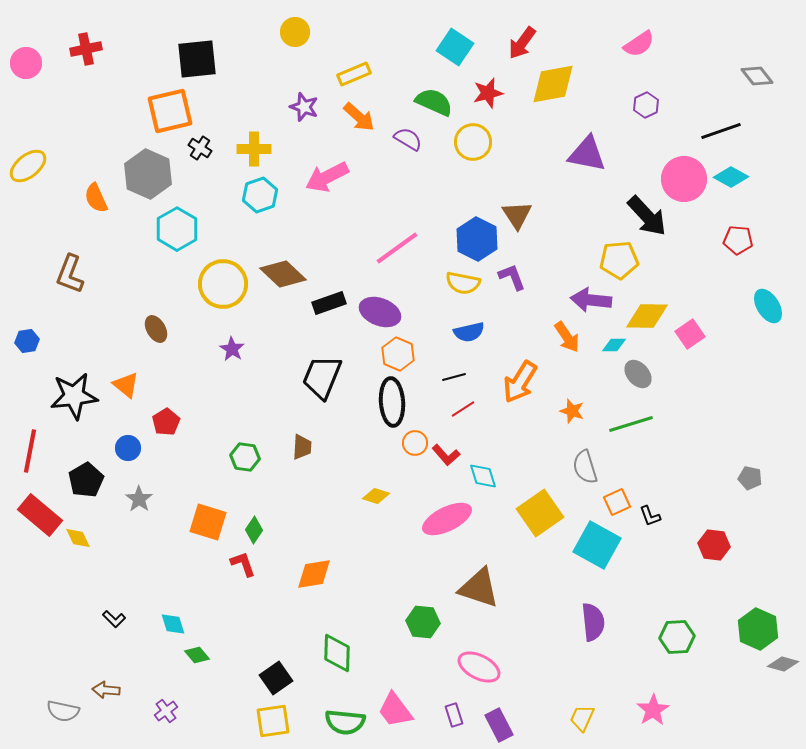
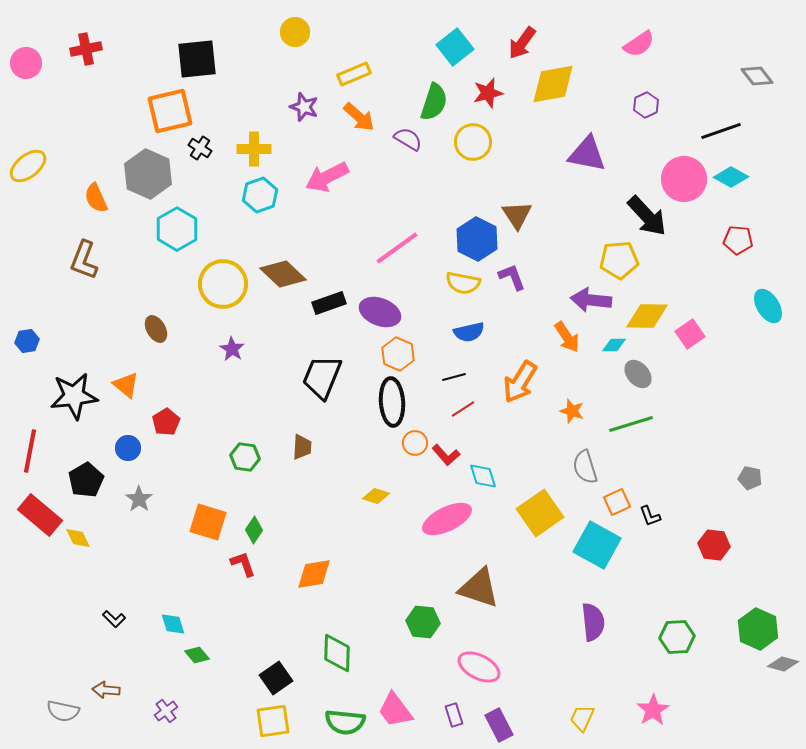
cyan square at (455, 47): rotated 18 degrees clockwise
green semicircle at (434, 102): rotated 84 degrees clockwise
brown L-shape at (70, 274): moved 14 px right, 14 px up
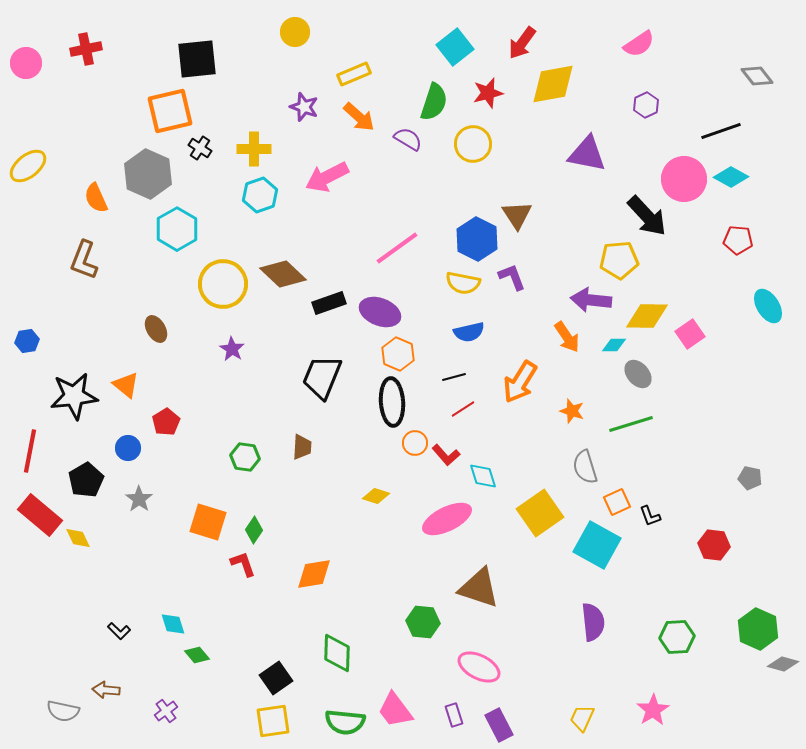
yellow circle at (473, 142): moved 2 px down
black L-shape at (114, 619): moved 5 px right, 12 px down
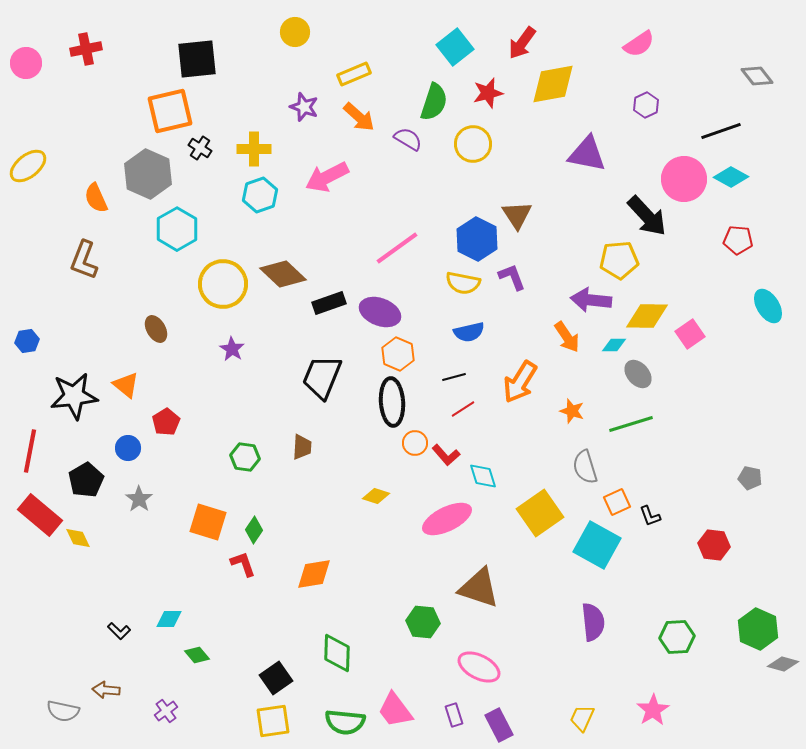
cyan diamond at (173, 624): moved 4 px left, 5 px up; rotated 72 degrees counterclockwise
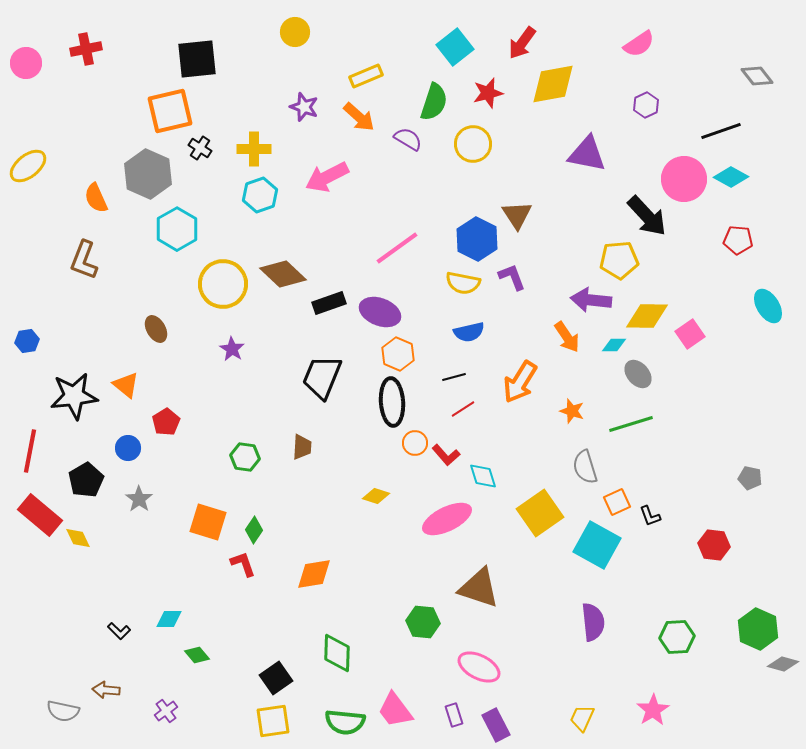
yellow rectangle at (354, 74): moved 12 px right, 2 px down
purple rectangle at (499, 725): moved 3 px left
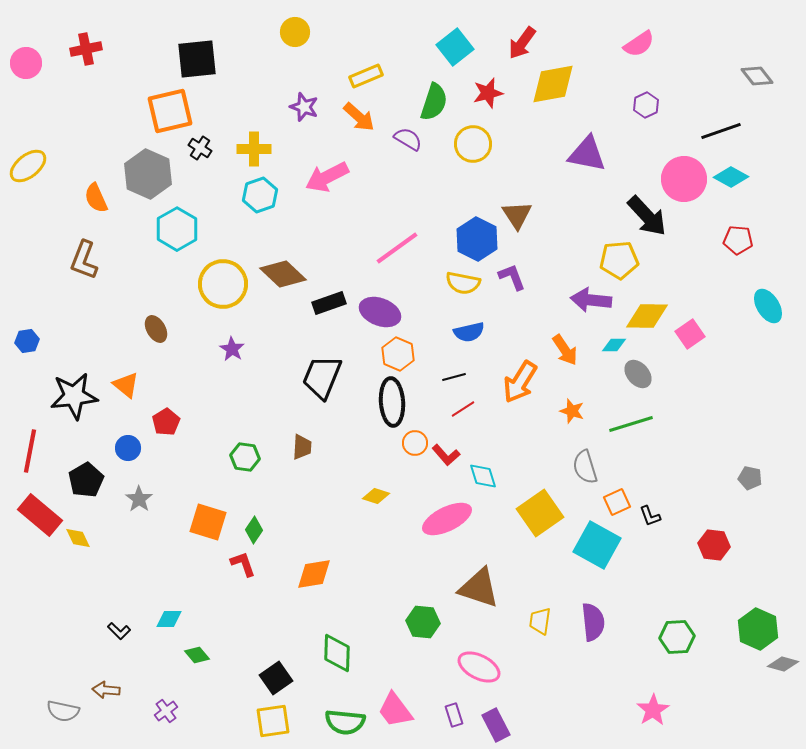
orange arrow at (567, 337): moved 2 px left, 13 px down
yellow trapezoid at (582, 718): moved 42 px left, 97 px up; rotated 16 degrees counterclockwise
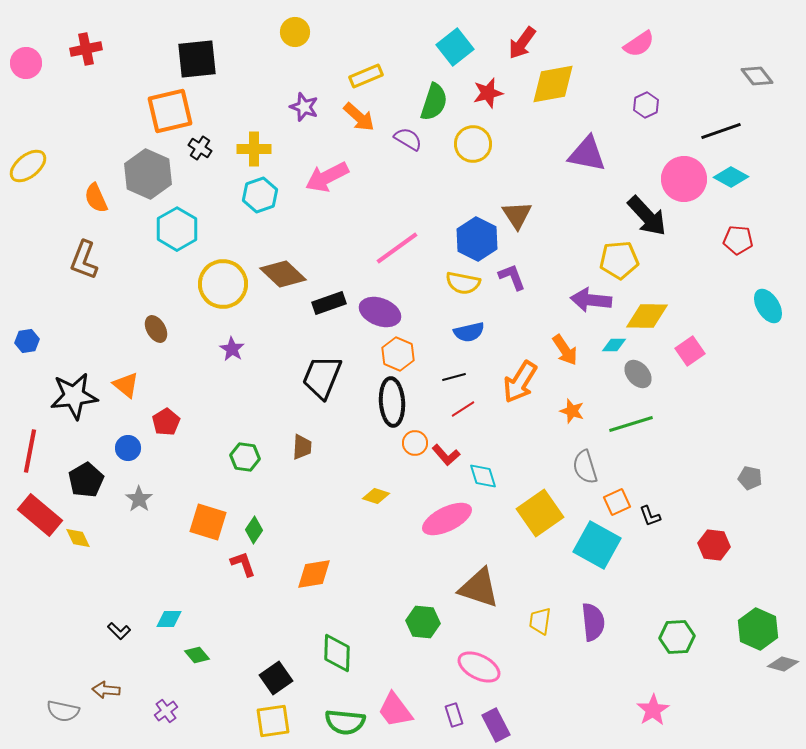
pink square at (690, 334): moved 17 px down
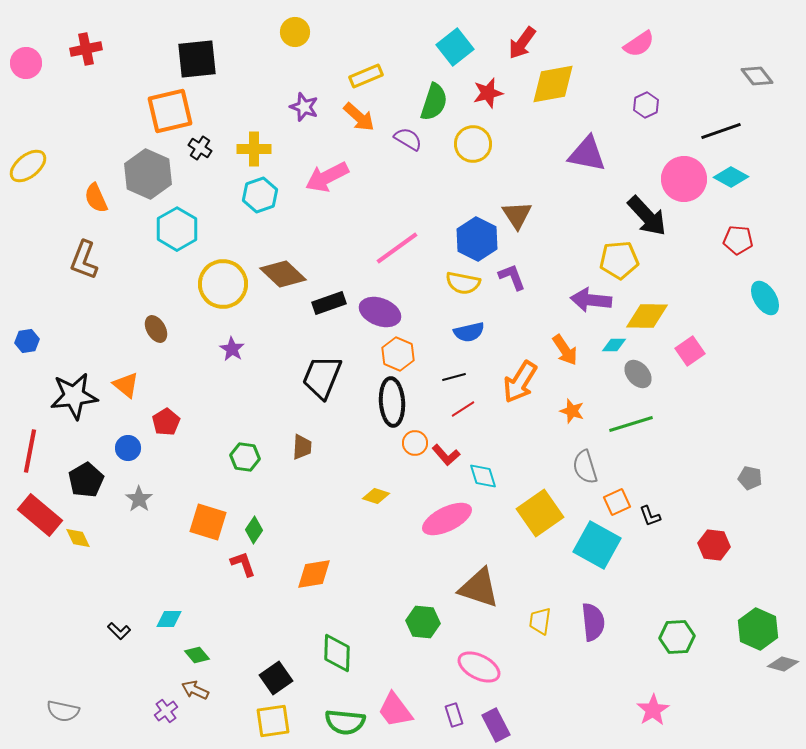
cyan ellipse at (768, 306): moved 3 px left, 8 px up
brown arrow at (106, 690): moved 89 px right; rotated 20 degrees clockwise
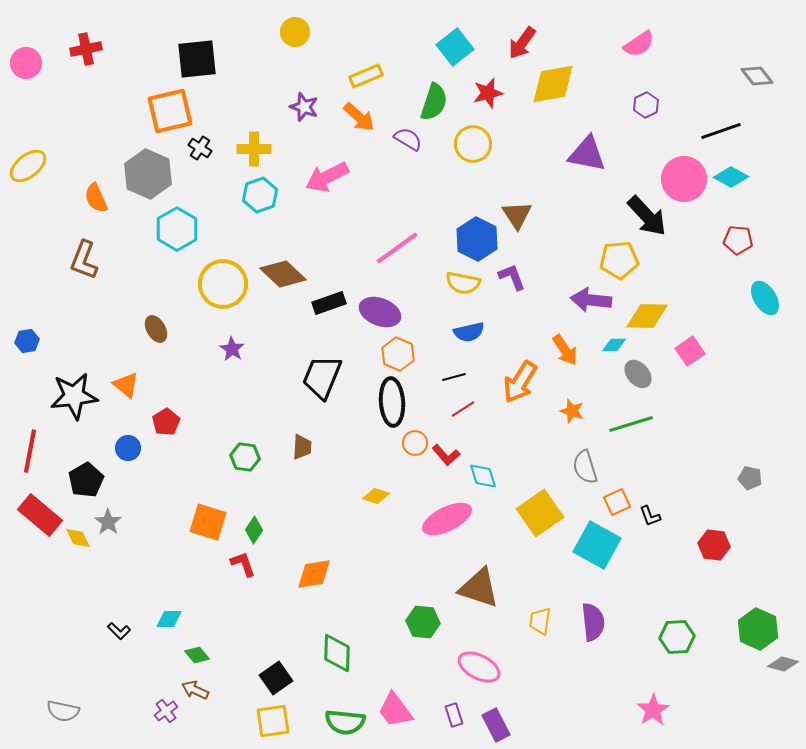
gray star at (139, 499): moved 31 px left, 23 px down
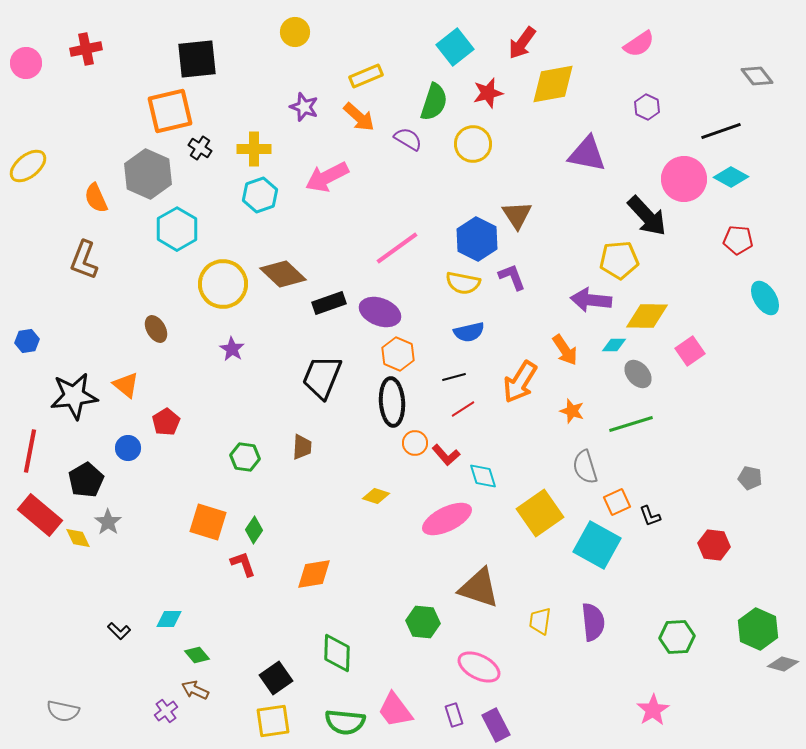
purple hexagon at (646, 105): moved 1 px right, 2 px down; rotated 10 degrees counterclockwise
